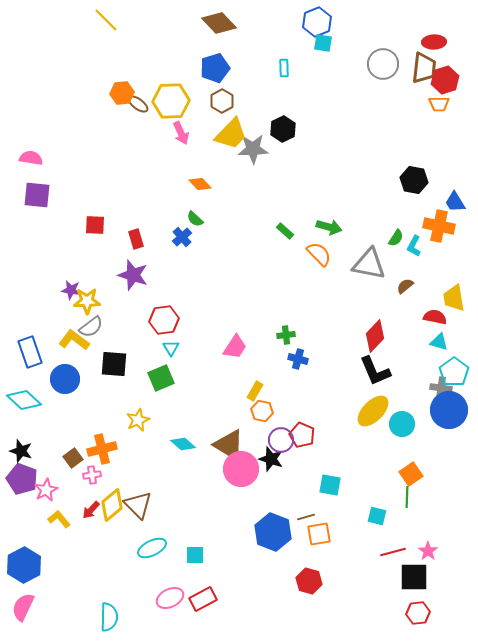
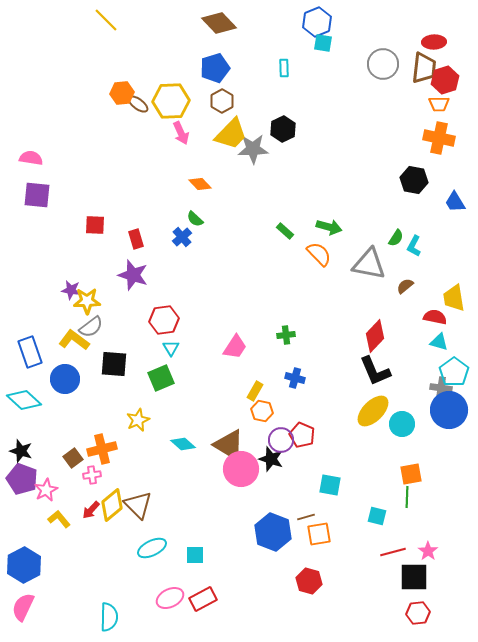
orange cross at (439, 226): moved 88 px up
blue cross at (298, 359): moved 3 px left, 19 px down
orange square at (411, 474): rotated 25 degrees clockwise
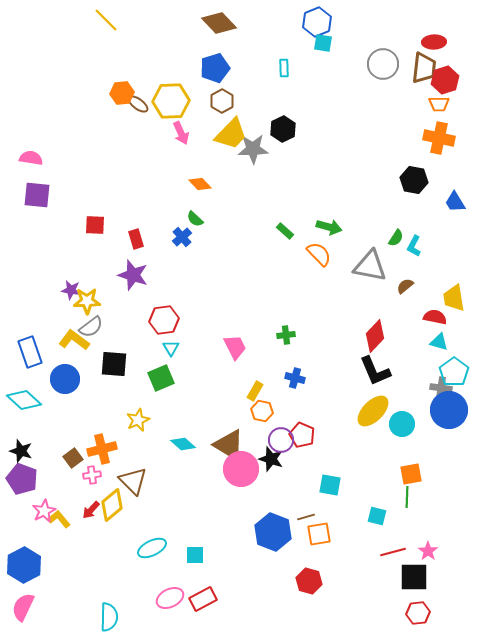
gray triangle at (369, 264): moved 1 px right, 2 px down
pink trapezoid at (235, 347): rotated 60 degrees counterclockwise
pink star at (46, 490): moved 2 px left, 21 px down
brown triangle at (138, 505): moved 5 px left, 24 px up
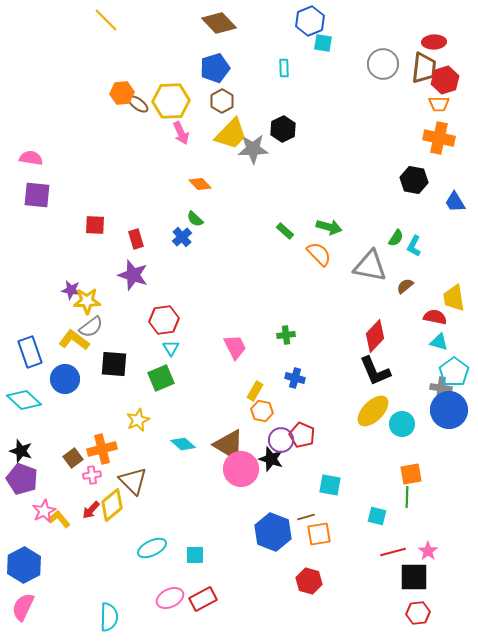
blue hexagon at (317, 22): moved 7 px left, 1 px up
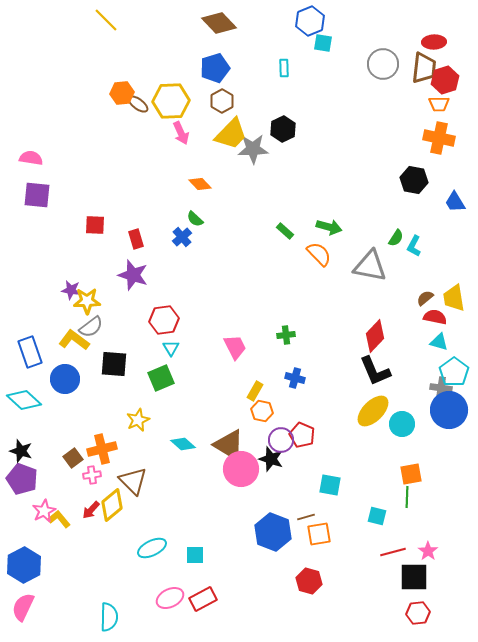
brown semicircle at (405, 286): moved 20 px right, 12 px down
